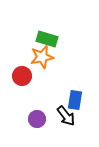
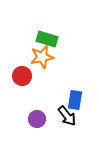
black arrow: moved 1 px right
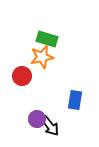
black arrow: moved 17 px left, 10 px down
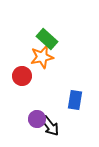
green rectangle: rotated 25 degrees clockwise
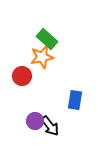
purple circle: moved 2 px left, 2 px down
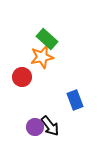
red circle: moved 1 px down
blue rectangle: rotated 30 degrees counterclockwise
purple circle: moved 6 px down
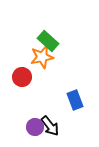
green rectangle: moved 1 px right, 2 px down
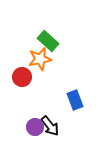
orange star: moved 2 px left, 2 px down
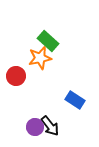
orange star: moved 1 px up
red circle: moved 6 px left, 1 px up
blue rectangle: rotated 36 degrees counterclockwise
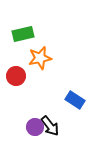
green rectangle: moved 25 px left, 7 px up; rotated 55 degrees counterclockwise
